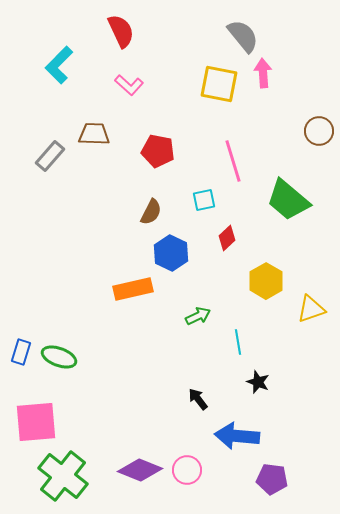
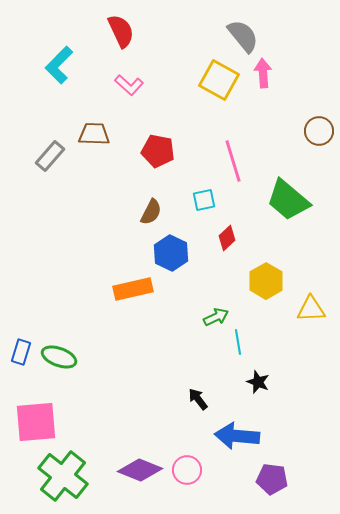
yellow square: moved 4 px up; rotated 18 degrees clockwise
yellow triangle: rotated 16 degrees clockwise
green arrow: moved 18 px right, 1 px down
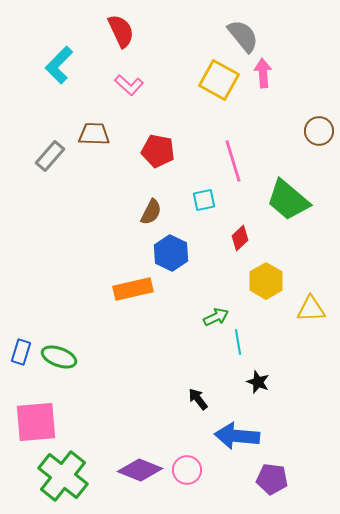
red diamond: moved 13 px right
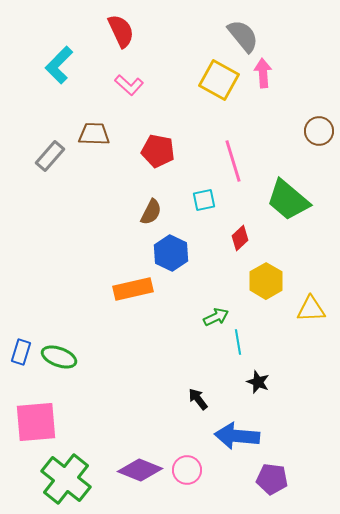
green cross: moved 3 px right, 3 px down
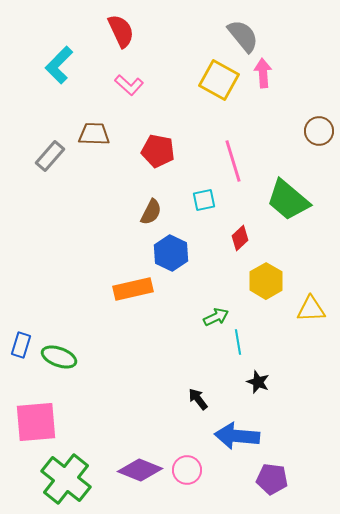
blue rectangle: moved 7 px up
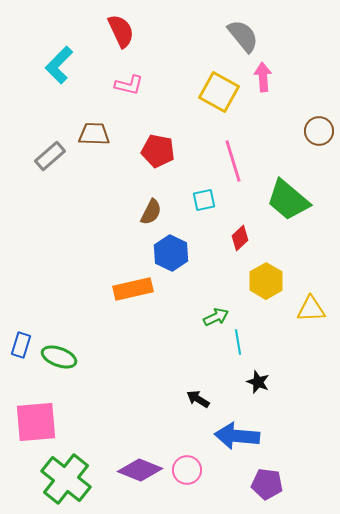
pink arrow: moved 4 px down
yellow square: moved 12 px down
pink L-shape: rotated 28 degrees counterclockwise
gray rectangle: rotated 8 degrees clockwise
black arrow: rotated 20 degrees counterclockwise
purple pentagon: moved 5 px left, 5 px down
